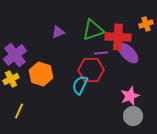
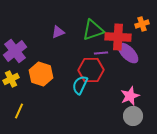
orange cross: moved 4 px left
purple cross: moved 4 px up
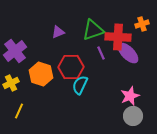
purple line: rotated 72 degrees clockwise
red hexagon: moved 20 px left, 3 px up
yellow cross: moved 4 px down
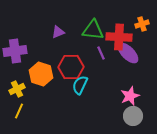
green triangle: rotated 25 degrees clockwise
red cross: moved 1 px right
purple cross: rotated 30 degrees clockwise
yellow cross: moved 6 px right, 6 px down
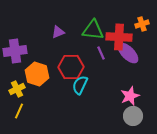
orange hexagon: moved 4 px left
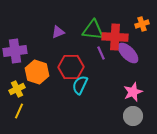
red cross: moved 4 px left
orange hexagon: moved 2 px up
pink star: moved 3 px right, 4 px up
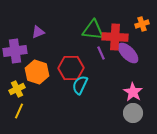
purple triangle: moved 20 px left
red hexagon: moved 1 px down
pink star: rotated 18 degrees counterclockwise
gray circle: moved 3 px up
